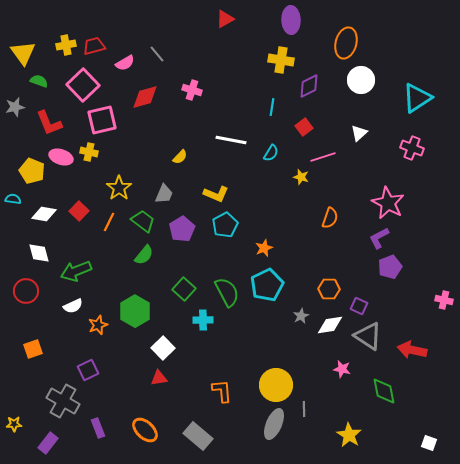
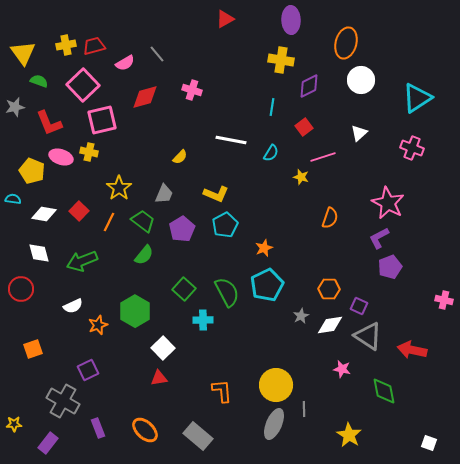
green arrow at (76, 271): moved 6 px right, 10 px up
red circle at (26, 291): moved 5 px left, 2 px up
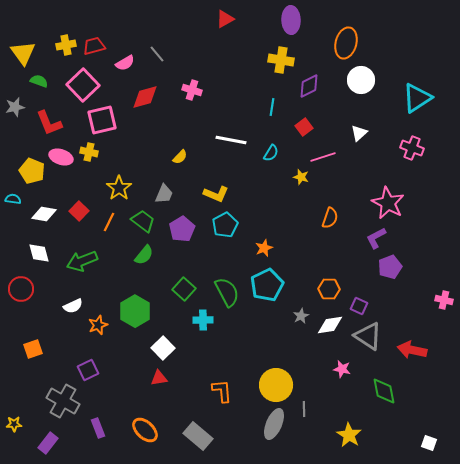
purple L-shape at (379, 238): moved 3 px left
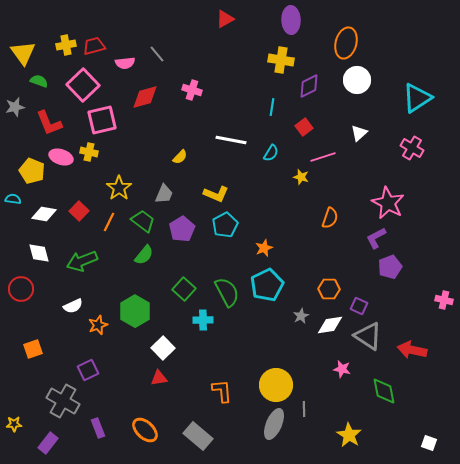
pink semicircle at (125, 63): rotated 24 degrees clockwise
white circle at (361, 80): moved 4 px left
pink cross at (412, 148): rotated 10 degrees clockwise
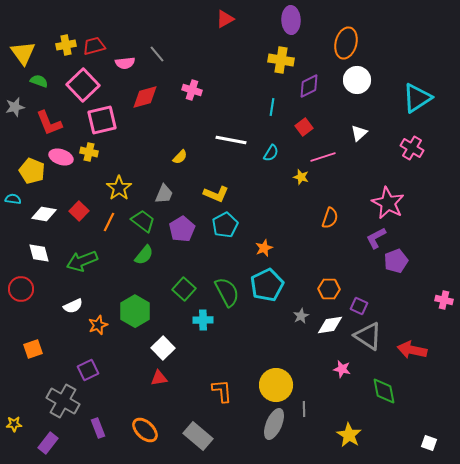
purple pentagon at (390, 267): moved 6 px right, 6 px up
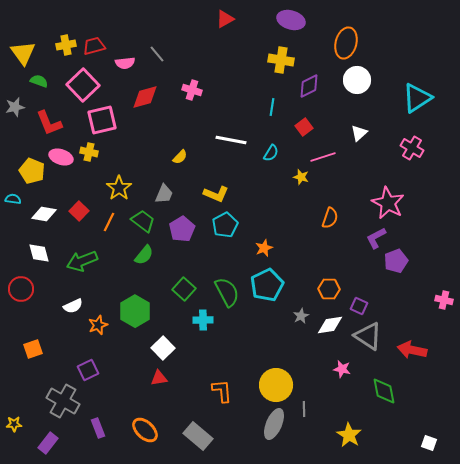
purple ellipse at (291, 20): rotated 72 degrees counterclockwise
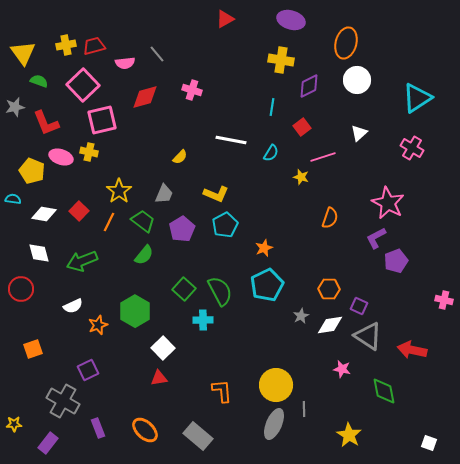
red L-shape at (49, 123): moved 3 px left
red square at (304, 127): moved 2 px left
yellow star at (119, 188): moved 3 px down
green semicircle at (227, 292): moved 7 px left, 1 px up
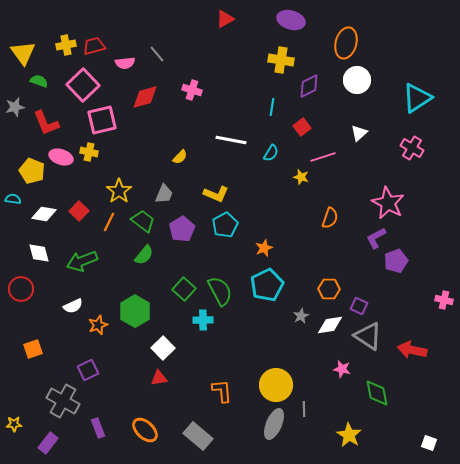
green diamond at (384, 391): moved 7 px left, 2 px down
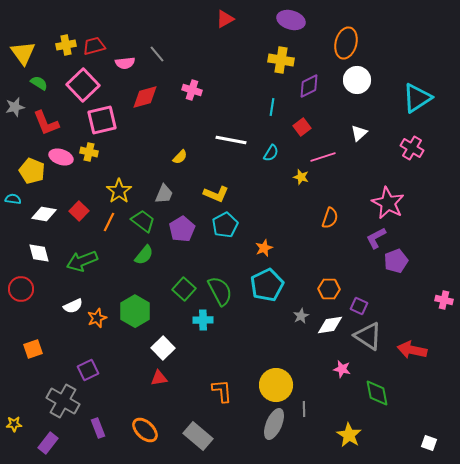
green semicircle at (39, 81): moved 2 px down; rotated 12 degrees clockwise
orange star at (98, 325): moved 1 px left, 7 px up
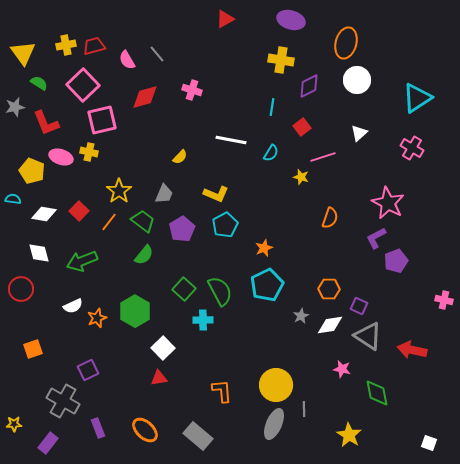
pink semicircle at (125, 63): moved 2 px right, 3 px up; rotated 66 degrees clockwise
orange line at (109, 222): rotated 12 degrees clockwise
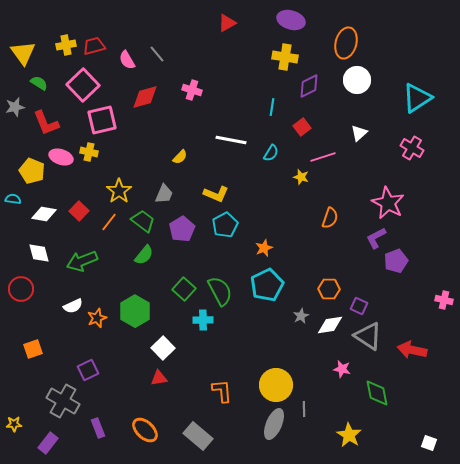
red triangle at (225, 19): moved 2 px right, 4 px down
yellow cross at (281, 60): moved 4 px right, 3 px up
